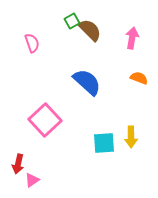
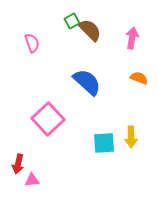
pink square: moved 3 px right, 1 px up
pink triangle: rotated 28 degrees clockwise
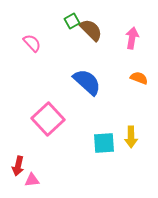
brown semicircle: moved 1 px right
pink semicircle: rotated 24 degrees counterclockwise
red arrow: moved 2 px down
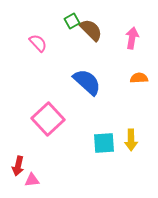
pink semicircle: moved 6 px right
orange semicircle: rotated 24 degrees counterclockwise
yellow arrow: moved 3 px down
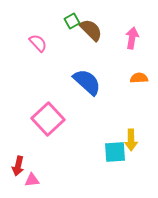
cyan square: moved 11 px right, 9 px down
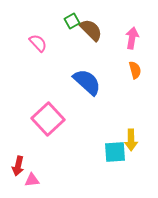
orange semicircle: moved 4 px left, 8 px up; rotated 78 degrees clockwise
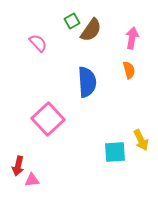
brown semicircle: rotated 80 degrees clockwise
orange semicircle: moved 6 px left
blue semicircle: rotated 44 degrees clockwise
yellow arrow: moved 10 px right; rotated 25 degrees counterclockwise
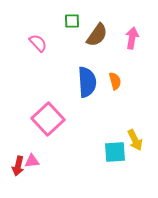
green square: rotated 28 degrees clockwise
brown semicircle: moved 6 px right, 5 px down
orange semicircle: moved 14 px left, 11 px down
yellow arrow: moved 6 px left
pink triangle: moved 19 px up
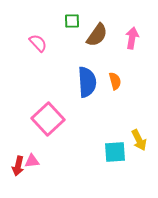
yellow arrow: moved 4 px right
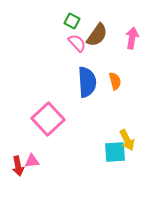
green square: rotated 28 degrees clockwise
pink semicircle: moved 39 px right
yellow arrow: moved 12 px left
red arrow: rotated 24 degrees counterclockwise
